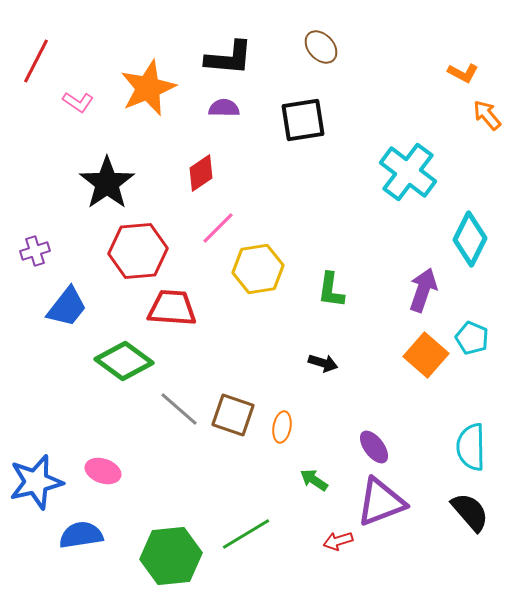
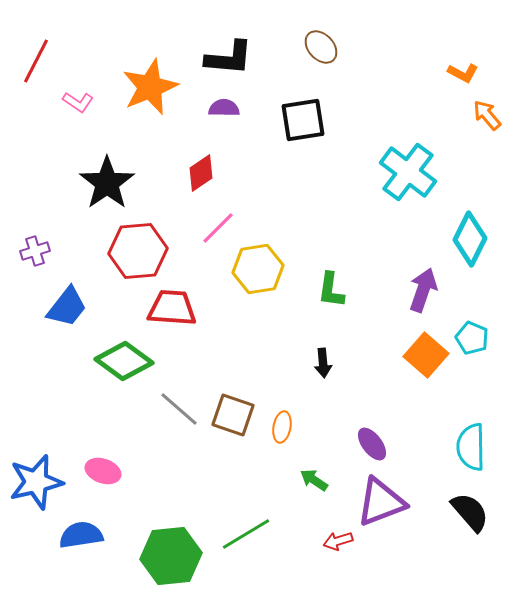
orange star: moved 2 px right, 1 px up
black arrow: rotated 68 degrees clockwise
purple ellipse: moved 2 px left, 3 px up
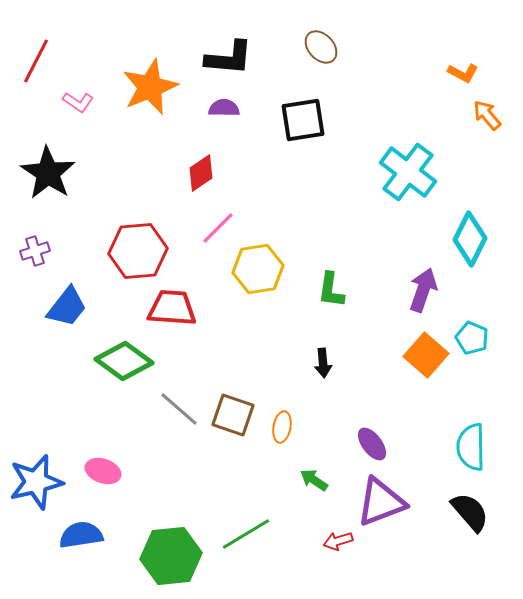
black star: moved 59 px left, 10 px up; rotated 4 degrees counterclockwise
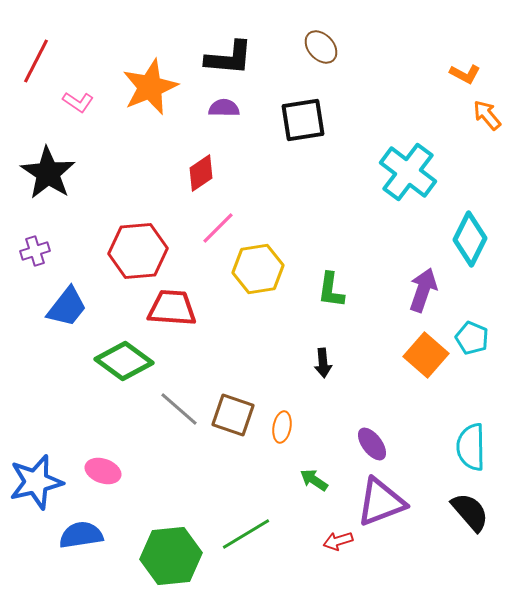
orange L-shape: moved 2 px right, 1 px down
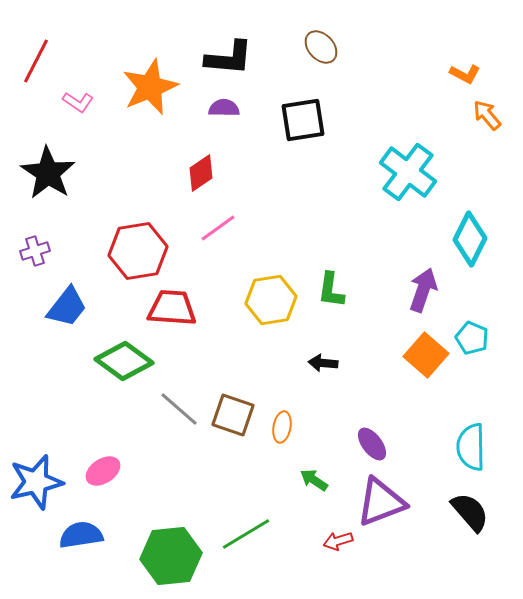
pink line: rotated 9 degrees clockwise
red hexagon: rotated 4 degrees counterclockwise
yellow hexagon: moved 13 px right, 31 px down
black arrow: rotated 100 degrees clockwise
pink ellipse: rotated 52 degrees counterclockwise
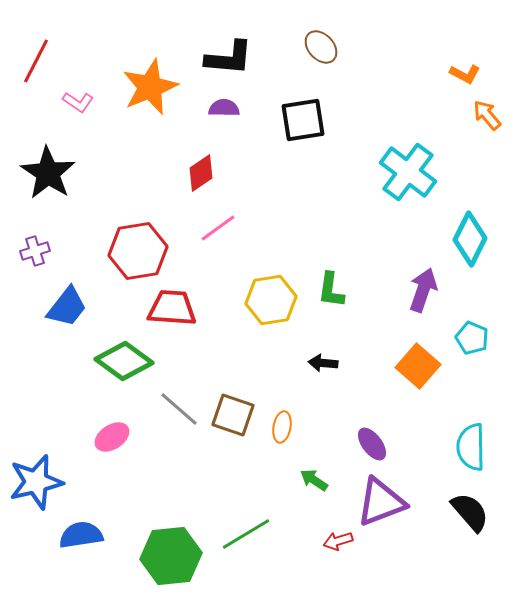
orange square: moved 8 px left, 11 px down
pink ellipse: moved 9 px right, 34 px up
